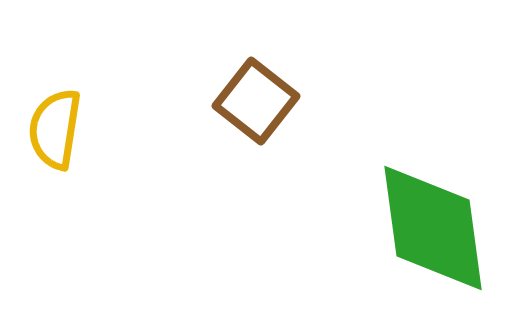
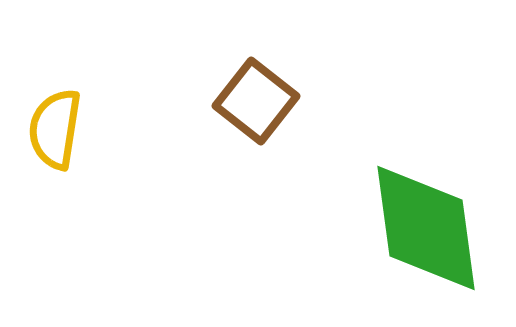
green diamond: moved 7 px left
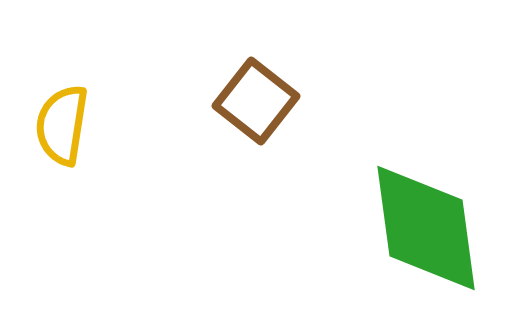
yellow semicircle: moved 7 px right, 4 px up
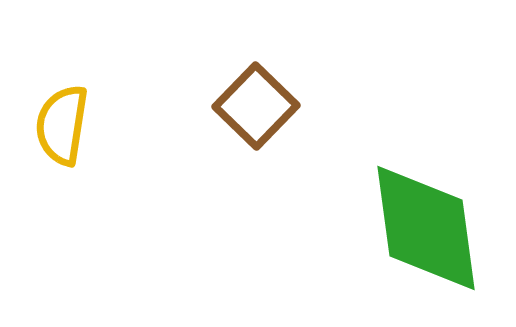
brown square: moved 5 px down; rotated 6 degrees clockwise
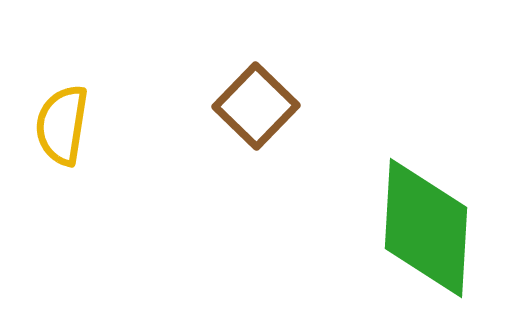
green diamond: rotated 11 degrees clockwise
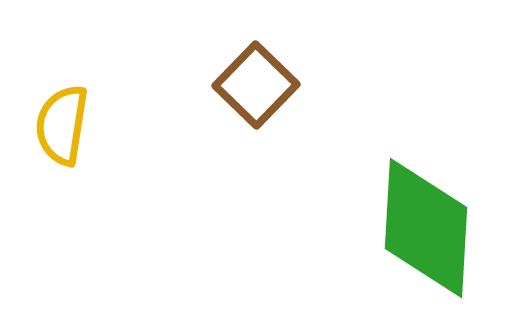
brown square: moved 21 px up
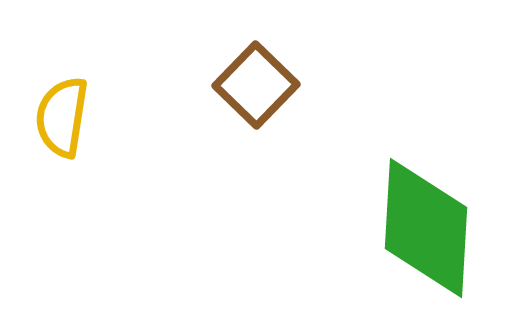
yellow semicircle: moved 8 px up
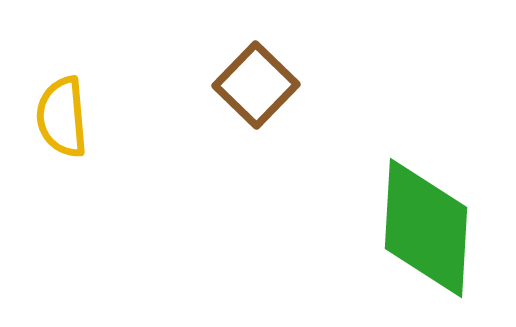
yellow semicircle: rotated 14 degrees counterclockwise
